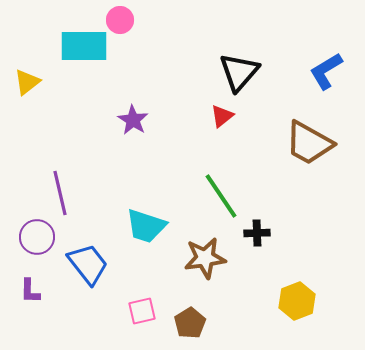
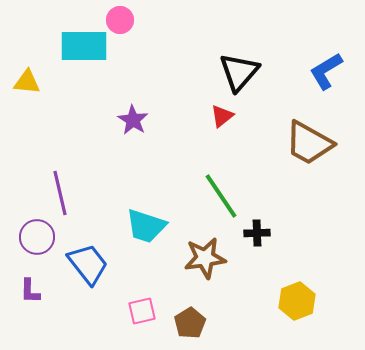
yellow triangle: rotated 44 degrees clockwise
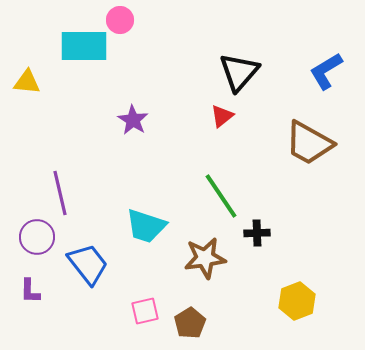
pink square: moved 3 px right
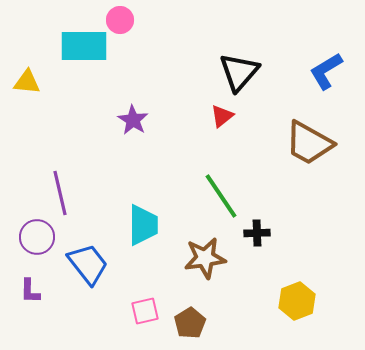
cyan trapezoid: moved 3 px left, 1 px up; rotated 108 degrees counterclockwise
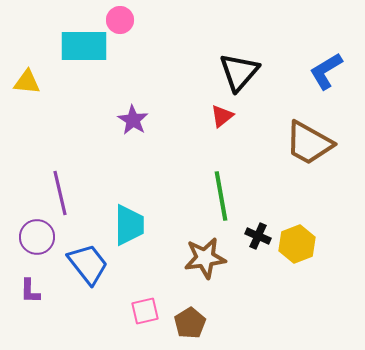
green line: rotated 24 degrees clockwise
cyan trapezoid: moved 14 px left
black cross: moved 1 px right, 3 px down; rotated 25 degrees clockwise
yellow hexagon: moved 57 px up
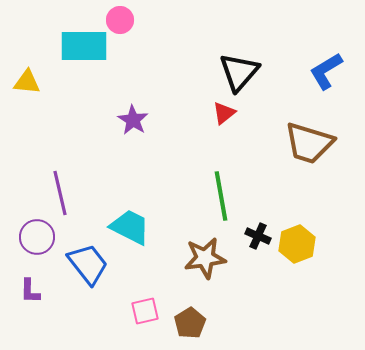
red triangle: moved 2 px right, 3 px up
brown trapezoid: rotated 12 degrees counterclockwise
cyan trapezoid: moved 1 px right, 2 px down; rotated 63 degrees counterclockwise
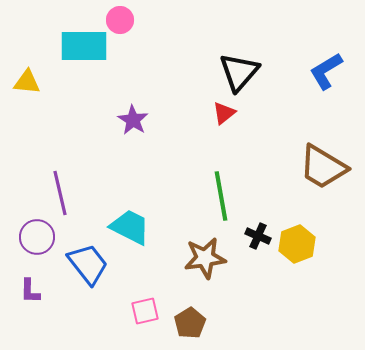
brown trapezoid: moved 14 px right, 24 px down; rotated 14 degrees clockwise
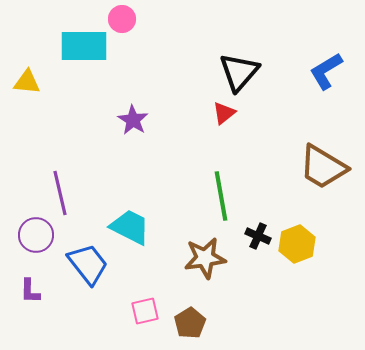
pink circle: moved 2 px right, 1 px up
purple circle: moved 1 px left, 2 px up
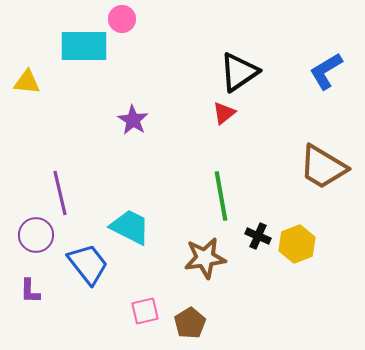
black triangle: rotated 15 degrees clockwise
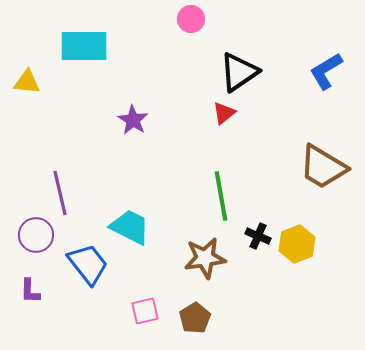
pink circle: moved 69 px right
brown pentagon: moved 5 px right, 5 px up
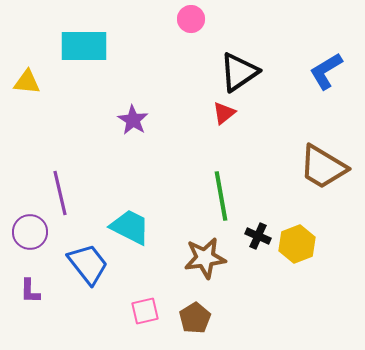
purple circle: moved 6 px left, 3 px up
